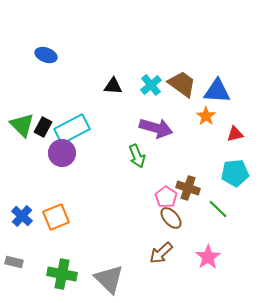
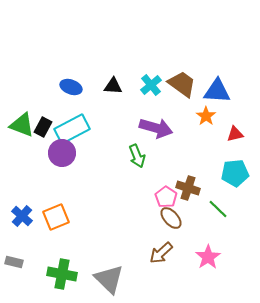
blue ellipse: moved 25 px right, 32 px down
green triangle: rotated 24 degrees counterclockwise
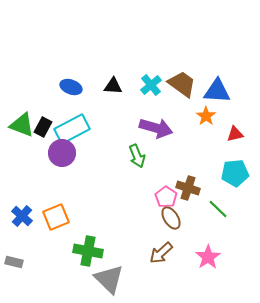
brown ellipse: rotated 10 degrees clockwise
green cross: moved 26 px right, 23 px up
